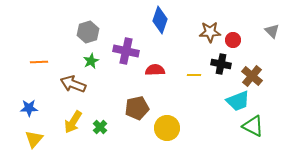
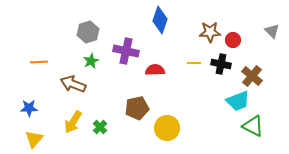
yellow line: moved 12 px up
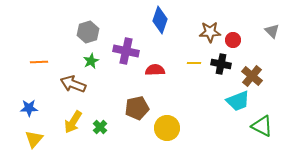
green triangle: moved 9 px right
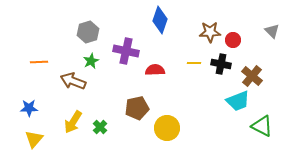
brown arrow: moved 3 px up
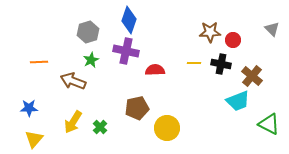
blue diamond: moved 31 px left
gray triangle: moved 2 px up
green star: moved 1 px up
green triangle: moved 7 px right, 2 px up
